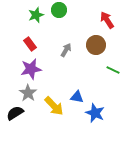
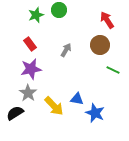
brown circle: moved 4 px right
blue triangle: moved 2 px down
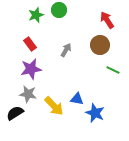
gray star: moved 1 px down; rotated 24 degrees counterclockwise
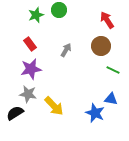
brown circle: moved 1 px right, 1 px down
blue triangle: moved 34 px right
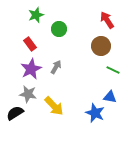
green circle: moved 19 px down
gray arrow: moved 10 px left, 17 px down
purple star: rotated 15 degrees counterclockwise
blue triangle: moved 1 px left, 2 px up
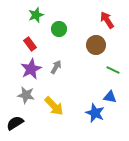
brown circle: moved 5 px left, 1 px up
gray star: moved 2 px left, 1 px down
black semicircle: moved 10 px down
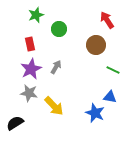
red rectangle: rotated 24 degrees clockwise
gray star: moved 3 px right, 2 px up
